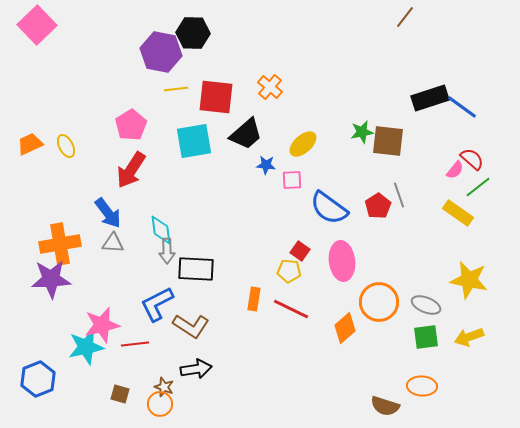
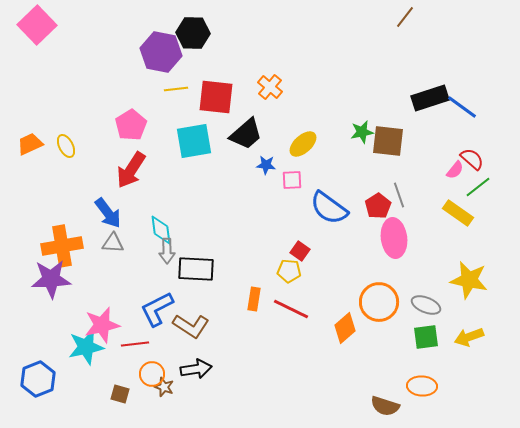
orange cross at (60, 244): moved 2 px right, 2 px down
pink ellipse at (342, 261): moved 52 px right, 23 px up
blue L-shape at (157, 304): moved 5 px down
orange circle at (160, 404): moved 8 px left, 30 px up
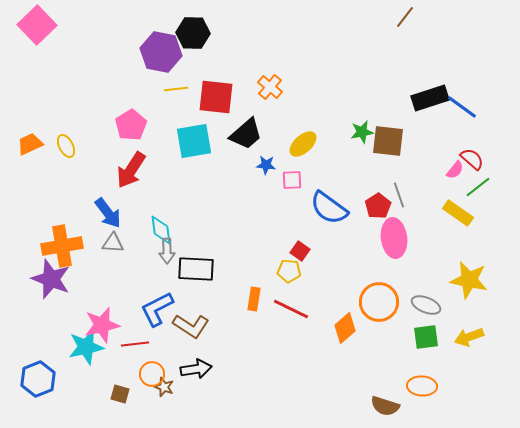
purple star at (51, 279): rotated 24 degrees clockwise
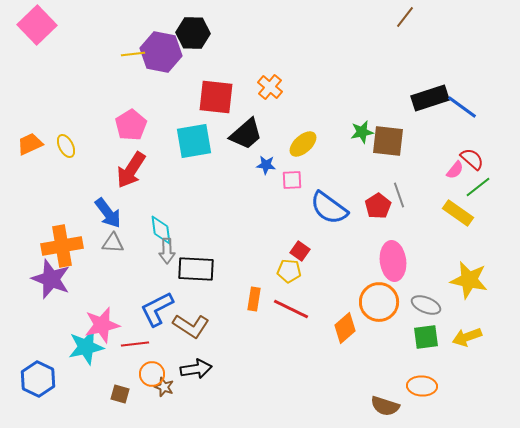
yellow line at (176, 89): moved 43 px left, 35 px up
pink ellipse at (394, 238): moved 1 px left, 23 px down
yellow arrow at (469, 337): moved 2 px left
blue hexagon at (38, 379): rotated 12 degrees counterclockwise
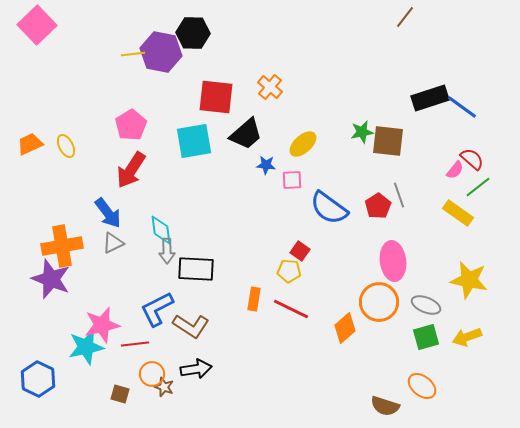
gray triangle at (113, 243): rotated 30 degrees counterclockwise
green square at (426, 337): rotated 8 degrees counterclockwise
orange ellipse at (422, 386): rotated 36 degrees clockwise
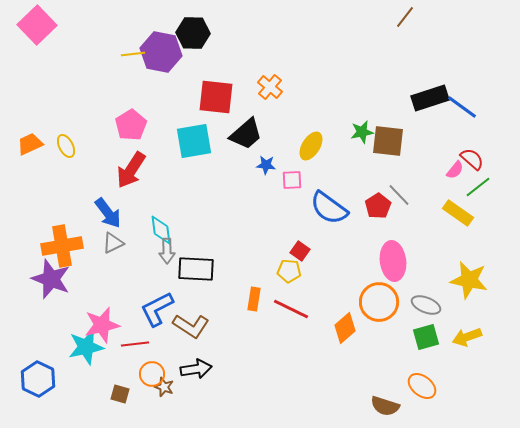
yellow ellipse at (303, 144): moved 8 px right, 2 px down; rotated 16 degrees counterclockwise
gray line at (399, 195): rotated 25 degrees counterclockwise
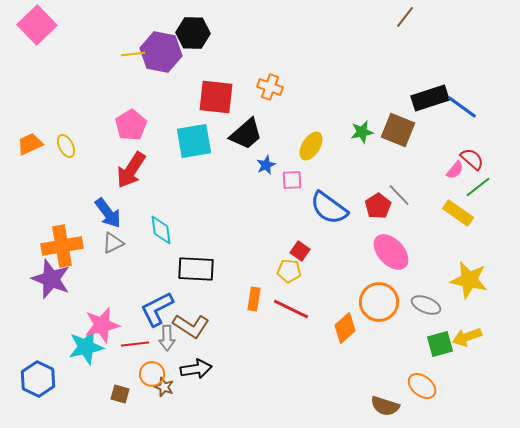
orange cross at (270, 87): rotated 20 degrees counterclockwise
brown square at (388, 141): moved 10 px right, 11 px up; rotated 16 degrees clockwise
blue star at (266, 165): rotated 30 degrees counterclockwise
gray arrow at (167, 251): moved 87 px down
pink ellipse at (393, 261): moved 2 px left, 9 px up; rotated 36 degrees counterclockwise
green square at (426, 337): moved 14 px right, 7 px down
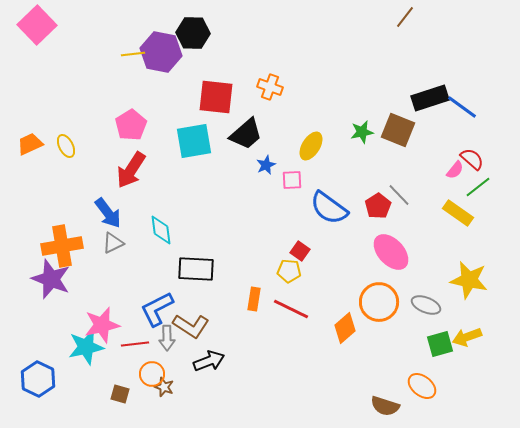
black arrow at (196, 369): moved 13 px right, 8 px up; rotated 12 degrees counterclockwise
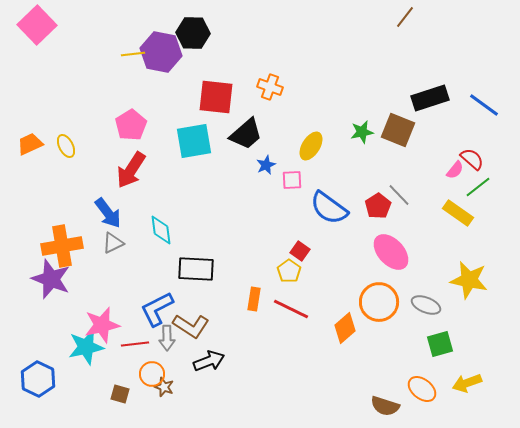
blue line at (462, 107): moved 22 px right, 2 px up
yellow pentagon at (289, 271): rotated 30 degrees clockwise
yellow arrow at (467, 337): moved 46 px down
orange ellipse at (422, 386): moved 3 px down
